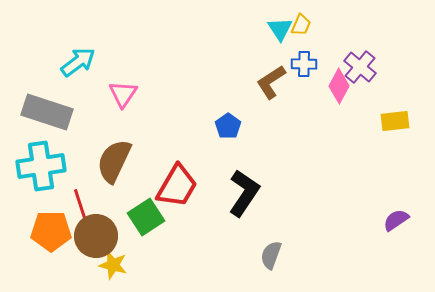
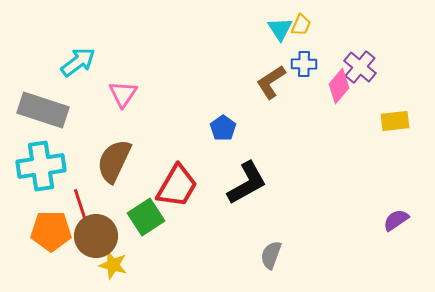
pink diamond: rotated 12 degrees clockwise
gray rectangle: moved 4 px left, 2 px up
blue pentagon: moved 5 px left, 2 px down
black L-shape: moved 3 px right, 10 px up; rotated 27 degrees clockwise
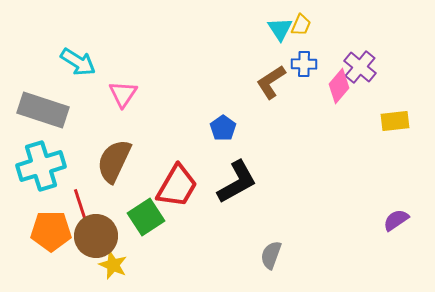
cyan arrow: rotated 69 degrees clockwise
cyan cross: rotated 9 degrees counterclockwise
black L-shape: moved 10 px left, 1 px up
yellow star: rotated 8 degrees clockwise
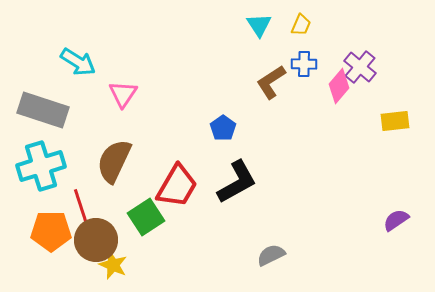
cyan triangle: moved 21 px left, 4 px up
brown circle: moved 4 px down
gray semicircle: rotated 44 degrees clockwise
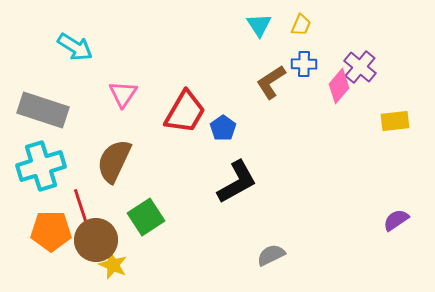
cyan arrow: moved 3 px left, 15 px up
red trapezoid: moved 8 px right, 74 px up
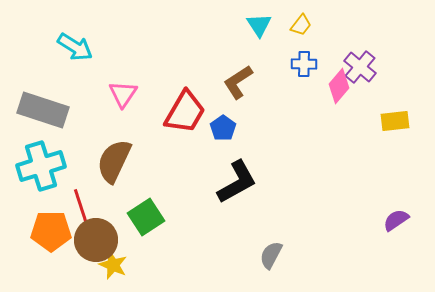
yellow trapezoid: rotated 15 degrees clockwise
brown L-shape: moved 33 px left
gray semicircle: rotated 36 degrees counterclockwise
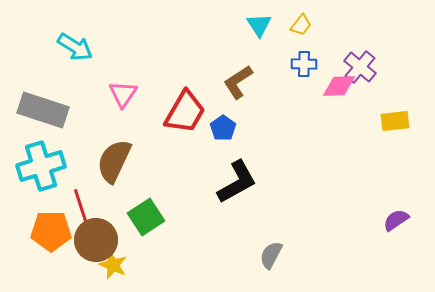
pink diamond: rotated 48 degrees clockwise
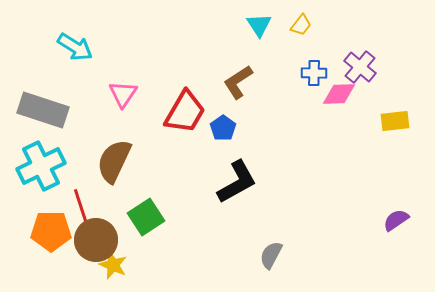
blue cross: moved 10 px right, 9 px down
pink diamond: moved 8 px down
cyan cross: rotated 9 degrees counterclockwise
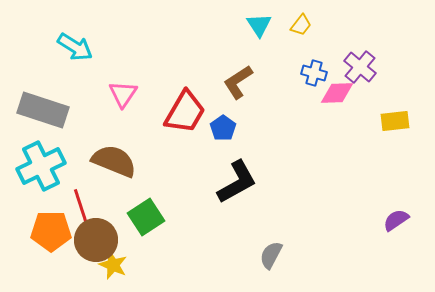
blue cross: rotated 15 degrees clockwise
pink diamond: moved 2 px left, 1 px up
brown semicircle: rotated 87 degrees clockwise
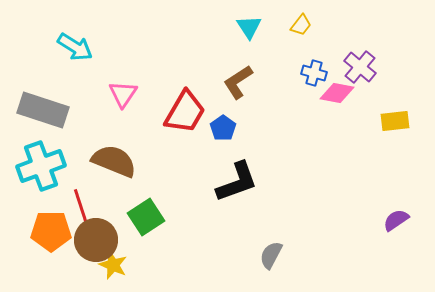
cyan triangle: moved 10 px left, 2 px down
pink diamond: rotated 12 degrees clockwise
cyan cross: rotated 6 degrees clockwise
black L-shape: rotated 9 degrees clockwise
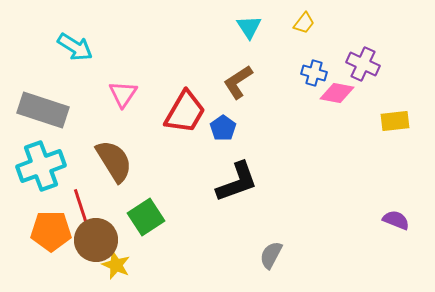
yellow trapezoid: moved 3 px right, 2 px up
purple cross: moved 3 px right, 3 px up; rotated 16 degrees counterclockwise
brown semicircle: rotated 36 degrees clockwise
purple semicircle: rotated 56 degrees clockwise
yellow star: moved 3 px right
